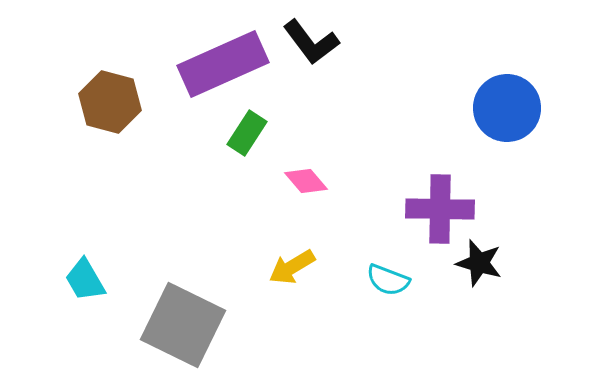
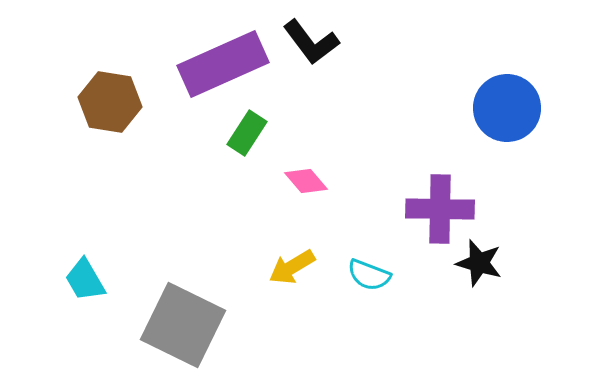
brown hexagon: rotated 6 degrees counterclockwise
cyan semicircle: moved 19 px left, 5 px up
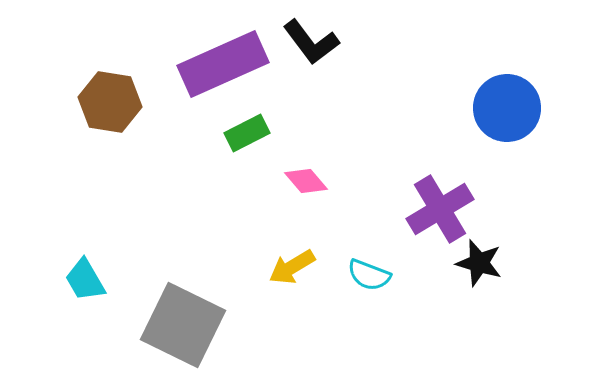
green rectangle: rotated 30 degrees clockwise
purple cross: rotated 32 degrees counterclockwise
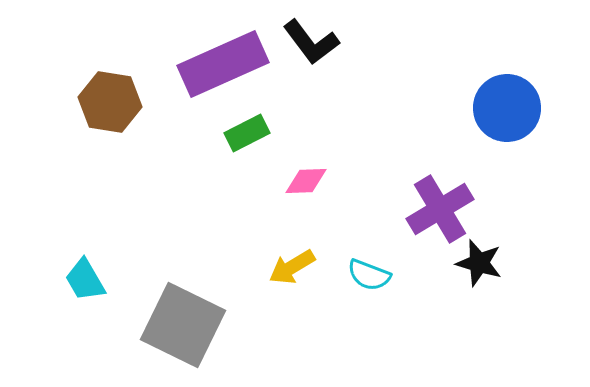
pink diamond: rotated 51 degrees counterclockwise
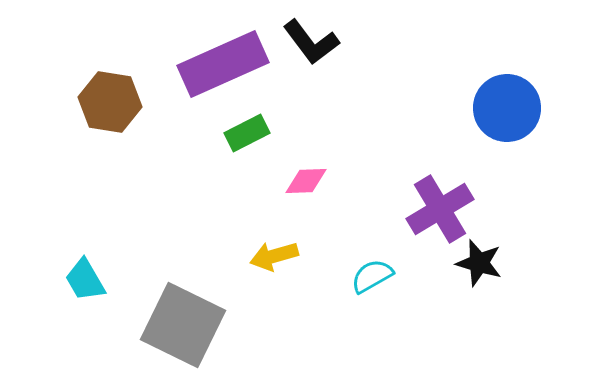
yellow arrow: moved 18 px left, 11 px up; rotated 15 degrees clockwise
cyan semicircle: moved 3 px right, 1 px down; rotated 129 degrees clockwise
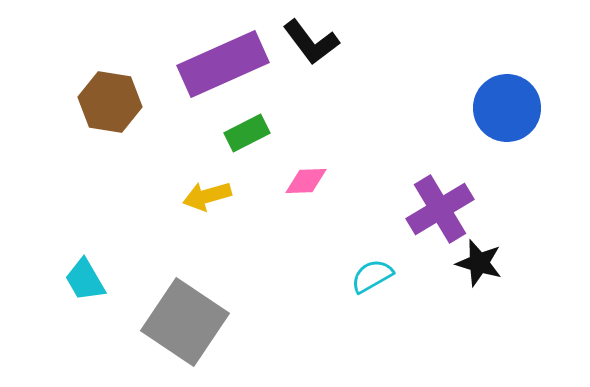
yellow arrow: moved 67 px left, 60 px up
gray square: moved 2 px right, 3 px up; rotated 8 degrees clockwise
